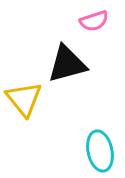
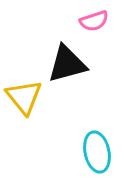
yellow triangle: moved 2 px up
cyan ellipse: moved 3 px left, 1 px down
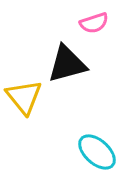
pink semicircle: moved 2 px down
cyan ellipse: rotated 36 degrees counterclockwise
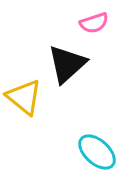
black triangle: rotated 27 degrees counterclockwise
yellow triangle: rotated 12 degrees counterclockwise
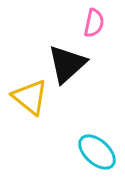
pink semicircle: rotated 60 degrees counterclockwise
yellow triangle: moved 6 px right
